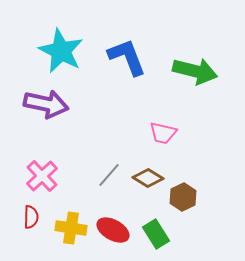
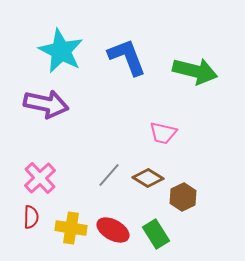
pink cross: moved 2 px left, 2 px down
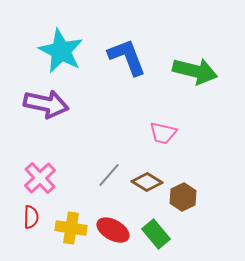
brown diamond: moved 1 px left, 4 px down
green rectangle: rotated 8 degrees counterclockwise
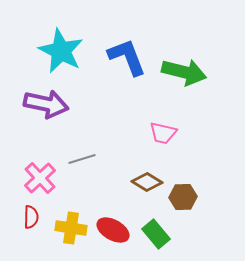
green arrow: moved 11 px left, 1 px down
gray line: moved 27 px left, 16 px up; rotated 32 degrees clockwise
brown hexagon: rotated 24 degrees clockwise
